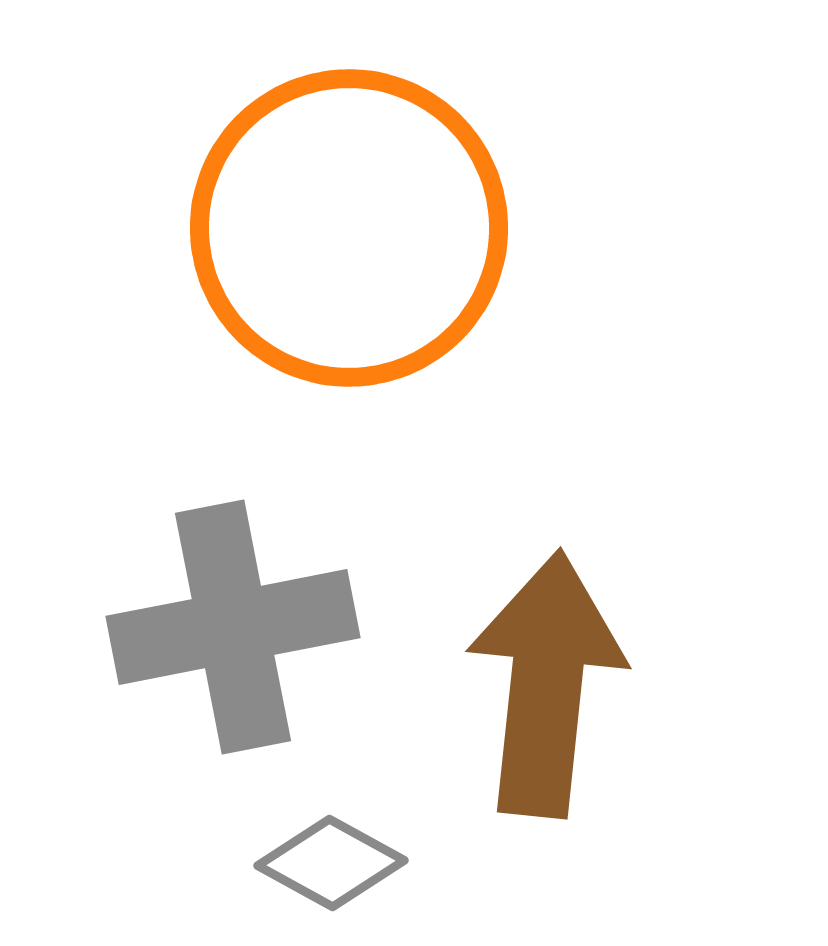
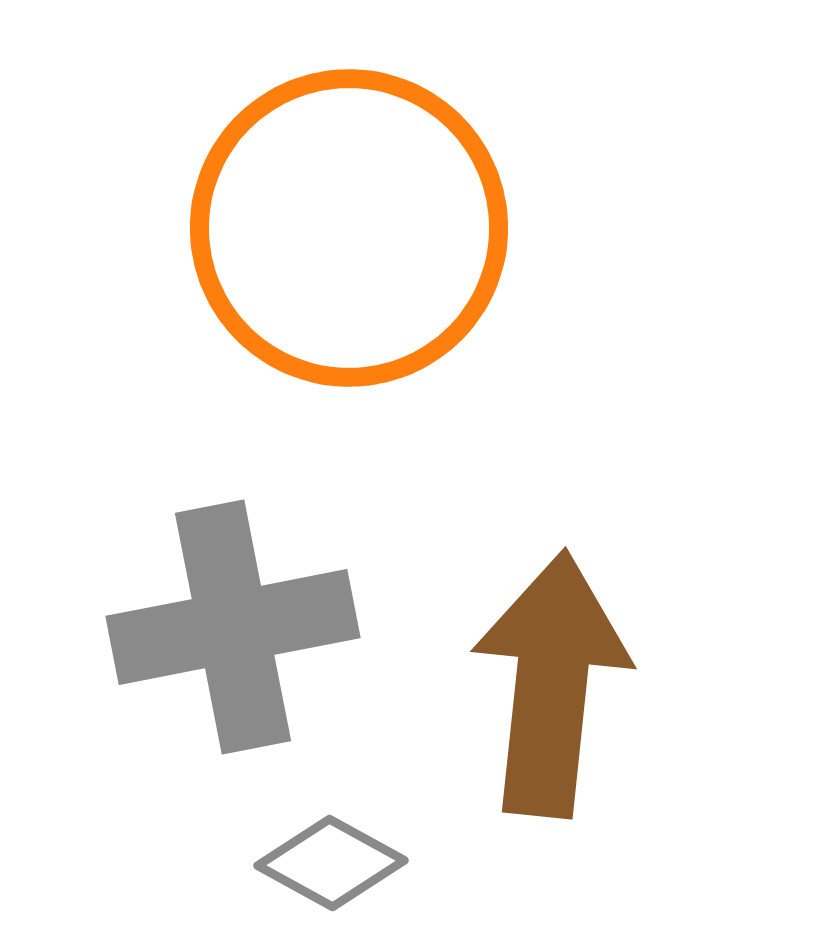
brown arrow: moved 5 px right
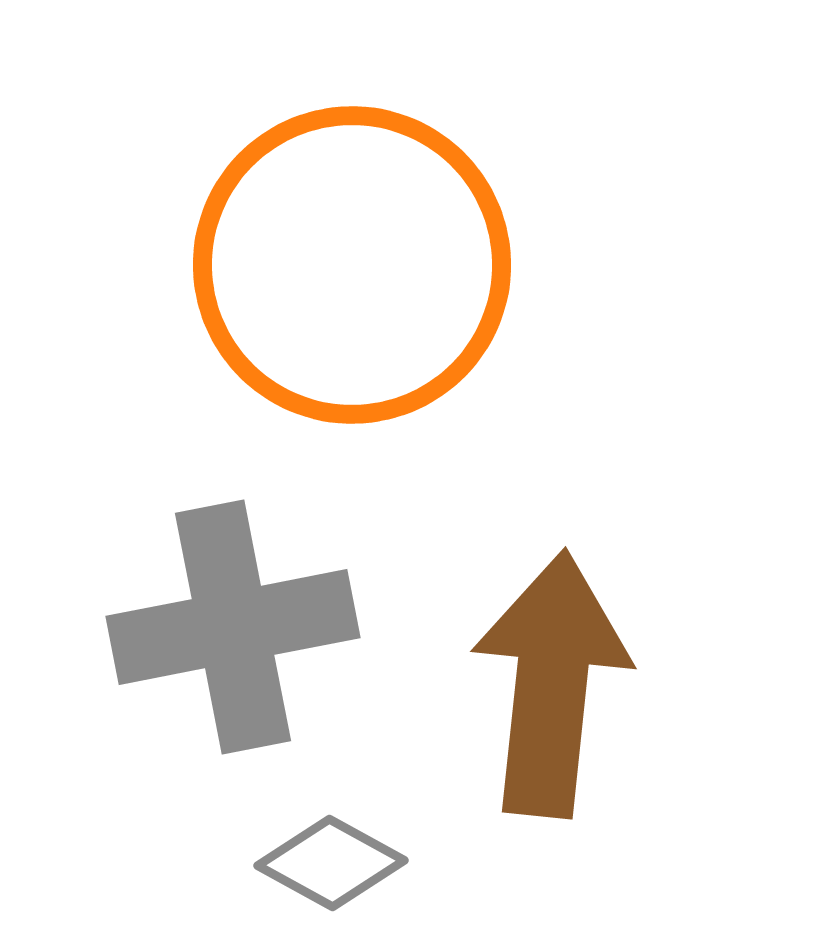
orange circle: moved 3 px right, 37 px down
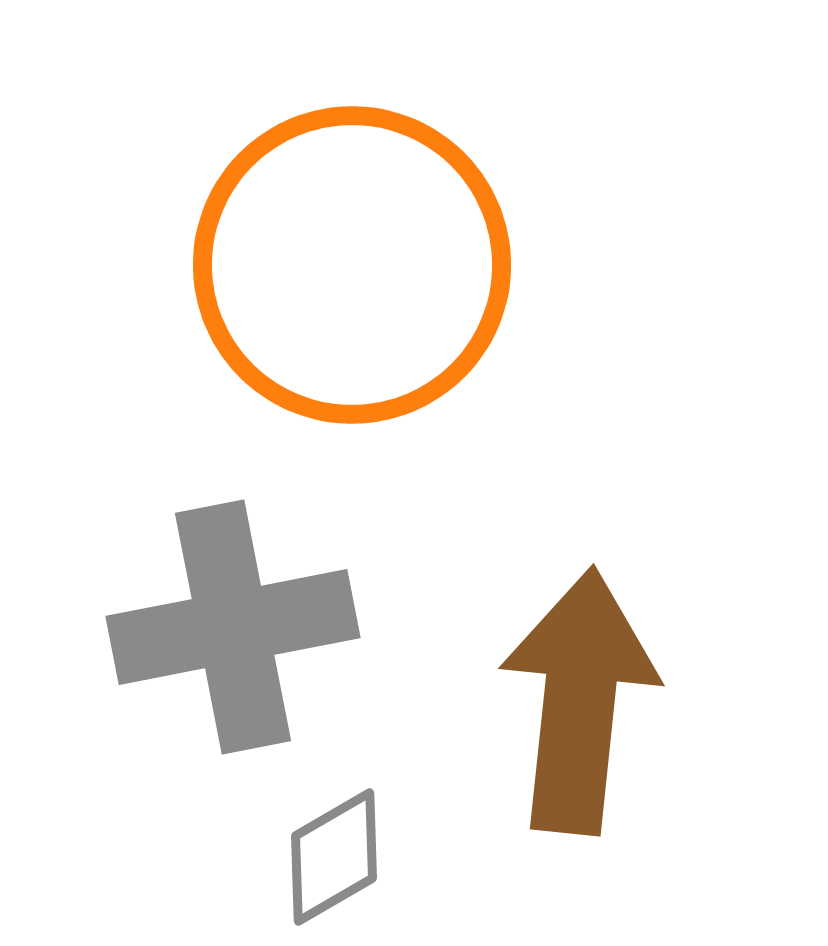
brown arrow: moved 28 px right, 17 px down
gray diamond: moved 3 px right, 6 px up; rotated 59 degrees counterclockwise
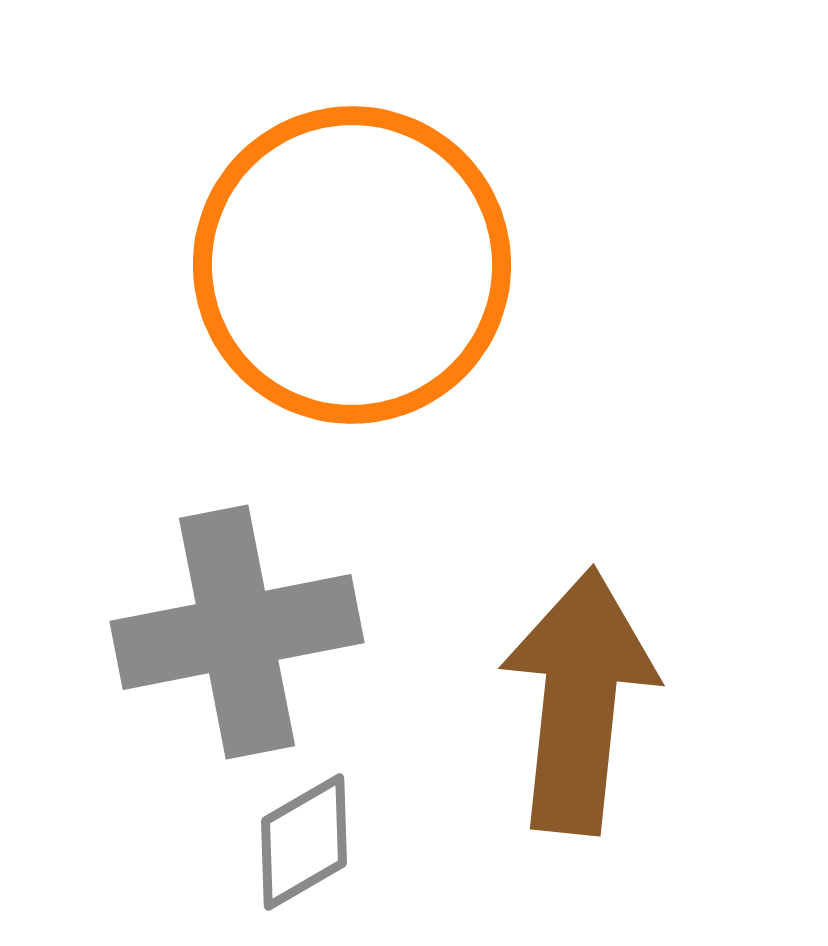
gray cross: moved 4 px right, 5 px down
gray diamond: moved 30 px left, 15 px up
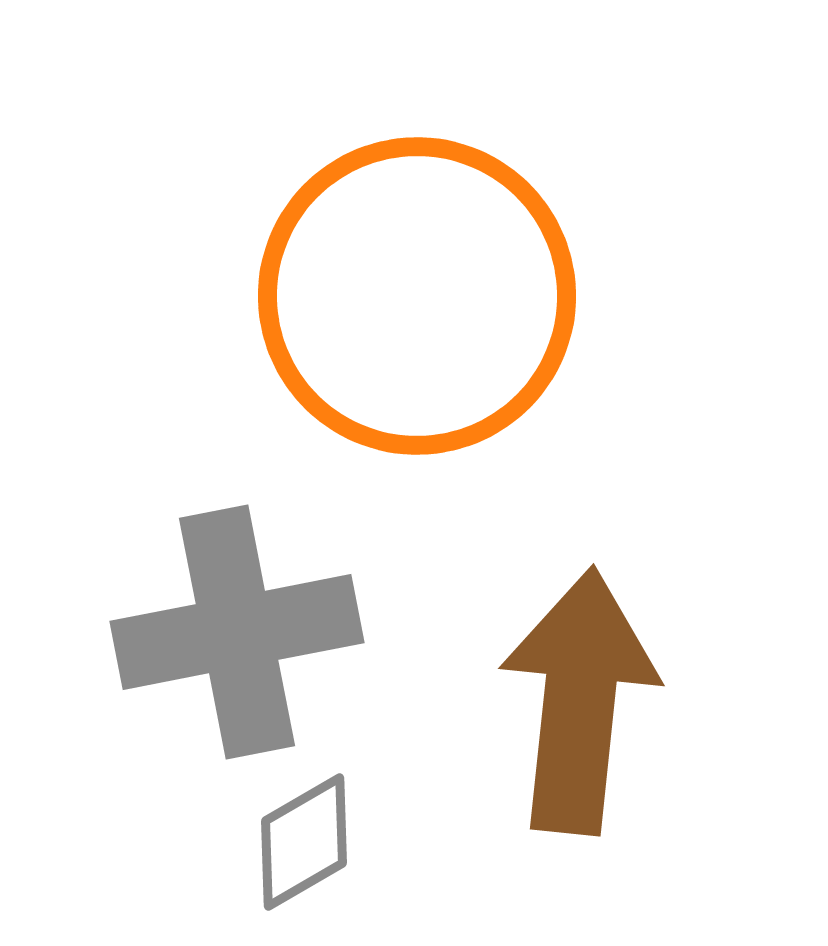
orange circle: moved 65 px right, 31 px down
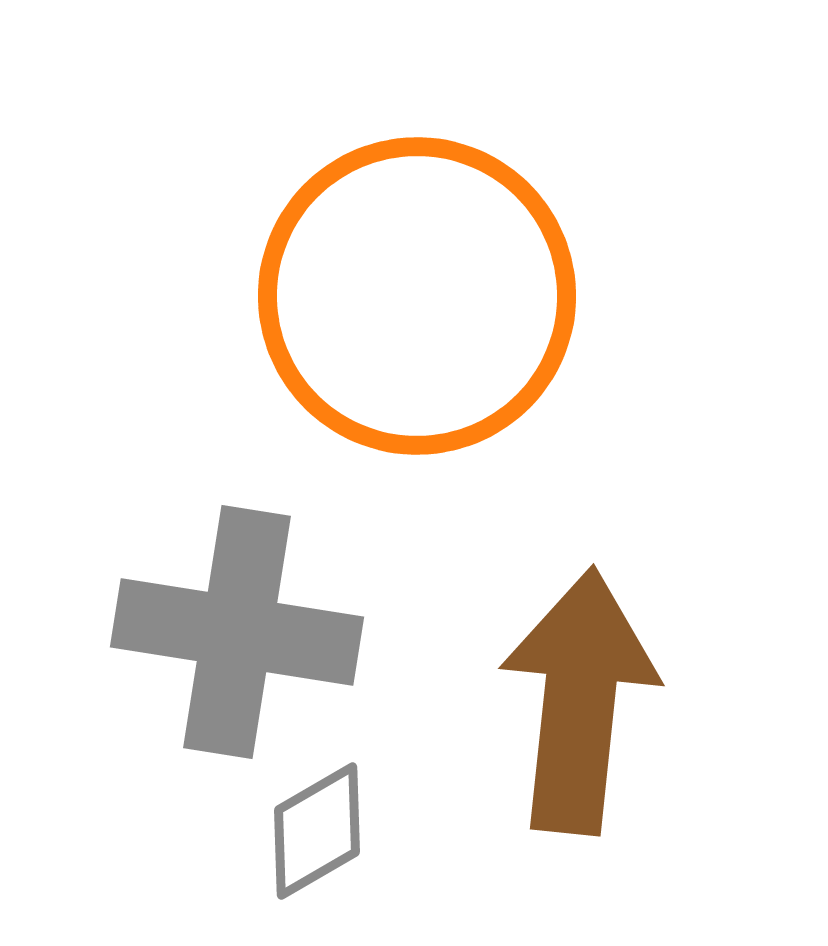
gray cross: rotated 20 degrees clockwise
gray diamond: moved 13 px right, 11 px up
